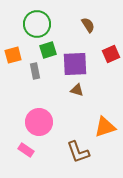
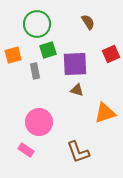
brown semicircle: moved 3 px up
orange triangle: moved 14 px up
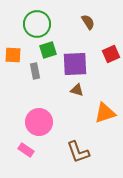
orange square: rotated 18 degrees clockwise
